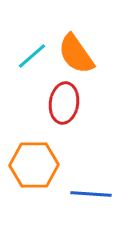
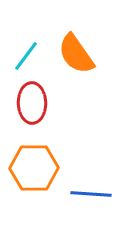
cyan line: moved 6 px left; rotated 12 degrees counterclockwise
red ellipse: moved 32 px left; rotated 9 degrees counterclockwise
orange hexagon: moved 3 px down
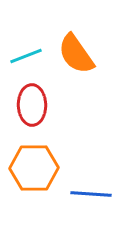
cyan line: rotated 32 degrees clockwise
red ellipse: moved 2 px down
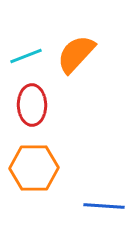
orange semicircle: rotated 78 degrees clockwise
blue line: moved 13 px right, 12 px down
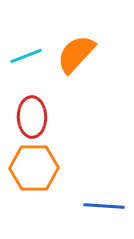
red ellipse: moved 12 px down
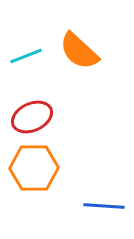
orange semicircle: moved 3 px right, 3 px up; rotated 90 degrees counterclockwise
red ellipse: rotated 66 degrees clockwise
